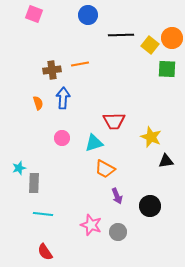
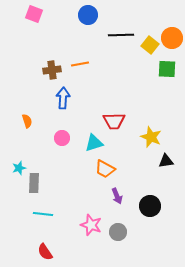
orange semicircle: moved 11 px left, 18 px down
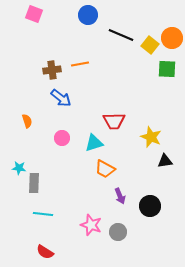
black line: rotated 25 degrees clockwise
blue arrow: moved 2 px left; rotated 125 degrees clockwise
black triangle: moved 1 px left
cyan star: rotated 24 degrees clockwise
purple arrow: moved 3 px right
red semicircle: rotated 24 degrees counterclockwise
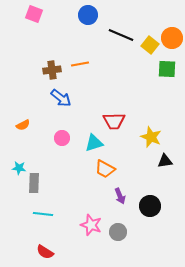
orange semicircle: moved 4 px left, 4 px down; rotated 80 degrees clockwise
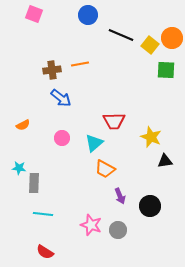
green square: moved 1 px left, 1 px down
cyan triangle: rotated 24 degrees counterclockwise
gray circle: moved 2 px up
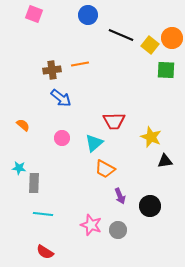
orange semicircle: rotated 112 degrees counterclockwise
